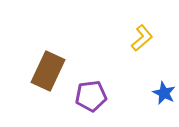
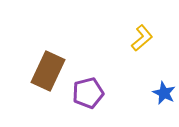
purple pentagon: moved 3 px left, 3 px up; rotated 8 degrees counterclockwise
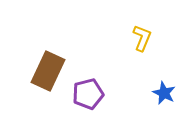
yellow L-shape: rotated 28 degrees counterclockwise
purple pentagon: moved 1 px down
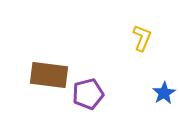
brown rectangle: moved 1 px right, 4 px down; rotated 72 degrees clockwise
blue star: rotated 15 degrees clockwise
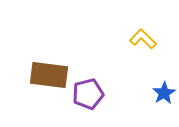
yellow L-shape: moved 1 px right, 1 px down; rotated 68 degrees counterclockwise
